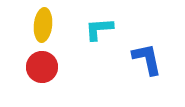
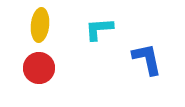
yellow ellipse: moved 3 px left
red circle: moved 3 px left, 1 px down
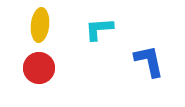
blue L-shape: moved 2 px right, 2 px down
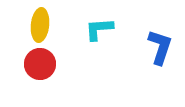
blue L-shape: moved 11 px right, 14 px up; rotated 30 degrees clockwise
red circle: moved 1 px right, 4 px up
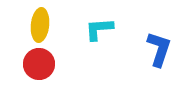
blue L-shape: moved 1 px left, 2 px down
red circle: moved 1 px left
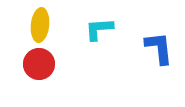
blue L-shape: moved 1 px up; rotated 24 degrees counterclockwise
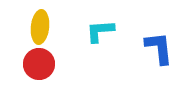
yellow ellipse: moved 2 px down
cyan L-shape: moved 1 px right, 2 px down
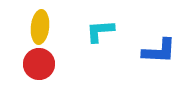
blue L-shape: moved 3 px down; rotated 99 degrees clockwise
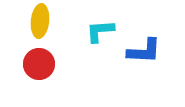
yellow ellipse: moved 6 px up
blue L-shape: moved 15 px left
